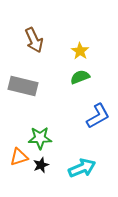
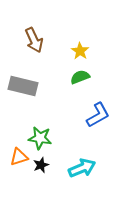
blue L-shape: moved 1 px up
green star: rotated 10 degrees clockwise
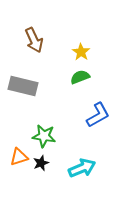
yellow star: moved 1 px right, 1 px down
green star: moved 4 px right, 2 px up
black star: moved 2 px up
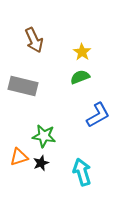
yellow star: moved 1 px right
cyan arrow: moved 4 px down; rotated 84 degrees counterclockwise
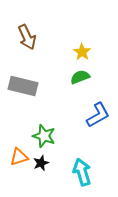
brown arrow: moved 7 px left, 3 px up
green star: rotated 10 degrees clockwise
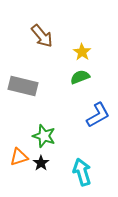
brown arrow: moved 15 px right, 1 px up; rotated 15 degrees counterclockwise
black star: rotated 14 degrees counterclockwise
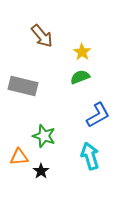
orange triangle: rotated 12 degrees clockwise
black star: moved 8 px down
cyan arrow: moved 8 px right, 16 px up
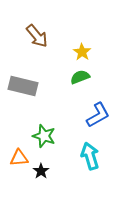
brown arrow: moved 5 px left
orange triangle: moved 1 px down
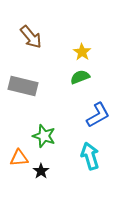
brown arrow: moved 6 px left, 1 px down
